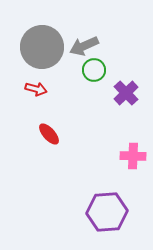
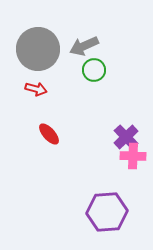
gray circle: moved 4 px left, 2 px down
purple cross: moved 44 px down
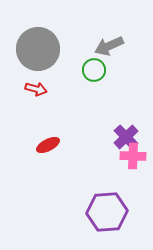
gray arrow: moved 25 px right
red ellipse: moved 1 px left, 11 px down; rotated 75 degrees counterclockwise
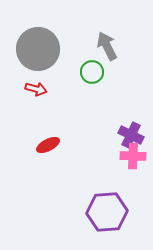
gray arrow: moved 2 px left; rotated 88 degrees clockwise
green circle: moved 2 px left, 2 px down
purple cross: moved 5 px right, 2 px up; rotated 20 degrees counterclockwise
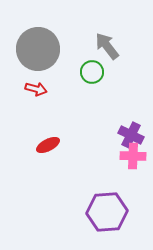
gray arrow: rotated 12 degrees counterclockwise
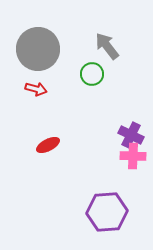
green circle: moved 2 px down
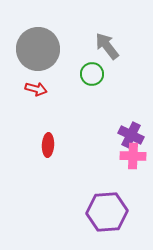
red ellipse: rotated 60 degrees counterclockwise
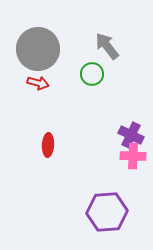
red arrow: moved 2 px right, 6 px up
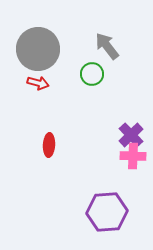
purple cross: rotated 20 degrees clockwise
red ellipse: moved 1 px right
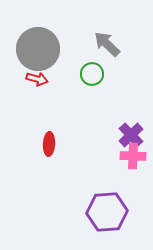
gray arrow: moved 2 px up; rotated 8 degrees counterclockwise
red arrow: moved 1 px left, 4 px up
red ellipse: moved 1 px up
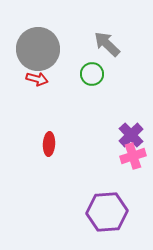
pink cross: rotated 20 degrees counterclockwise
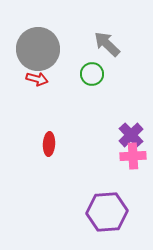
pink cross: rotated 15 degrees clockwise
